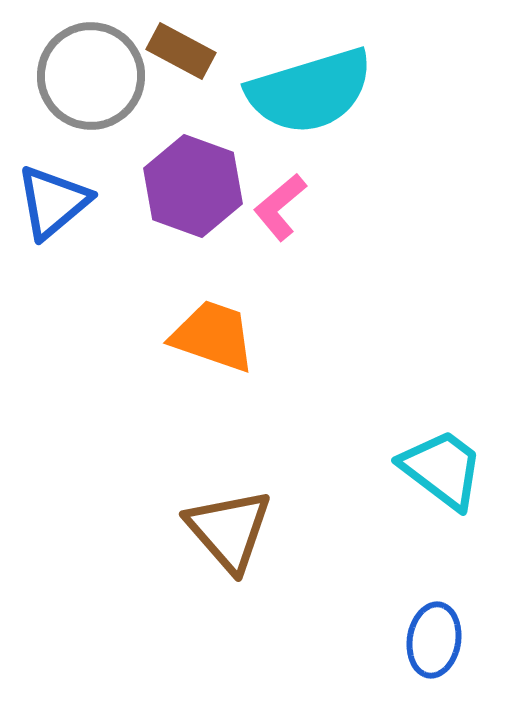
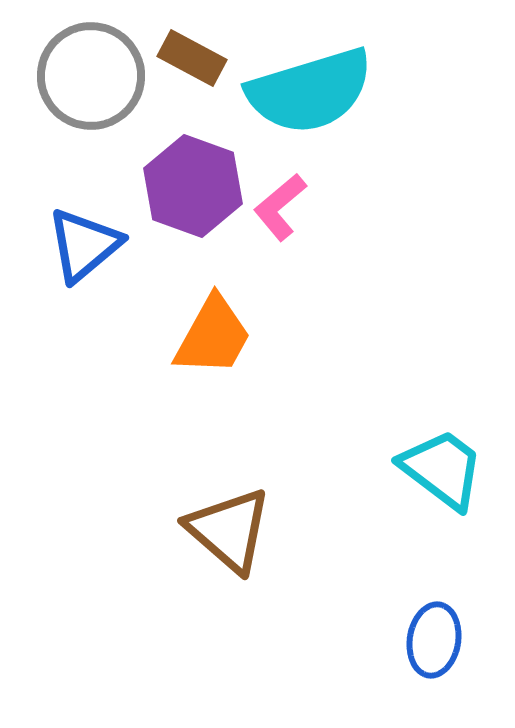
brown rectangle: moved 11 px right, 7 px down
blue triangle: moved 31 px right, 43 px down
orange trapezoid: rotated 100 degrees clockwise
brown triangle: rotated 8 degrees counterclockwise
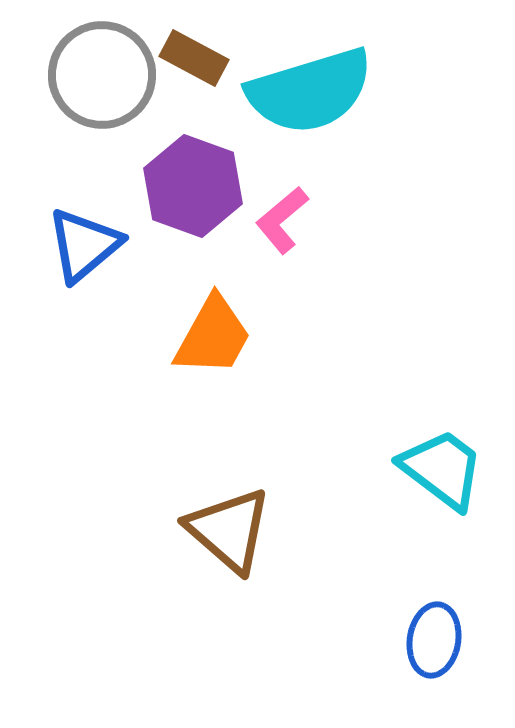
brown rectangle: moved 2 px right
gray circle: moved 11 px right, 1 px up
pink L-shape: moved 2 px right, 13 px down
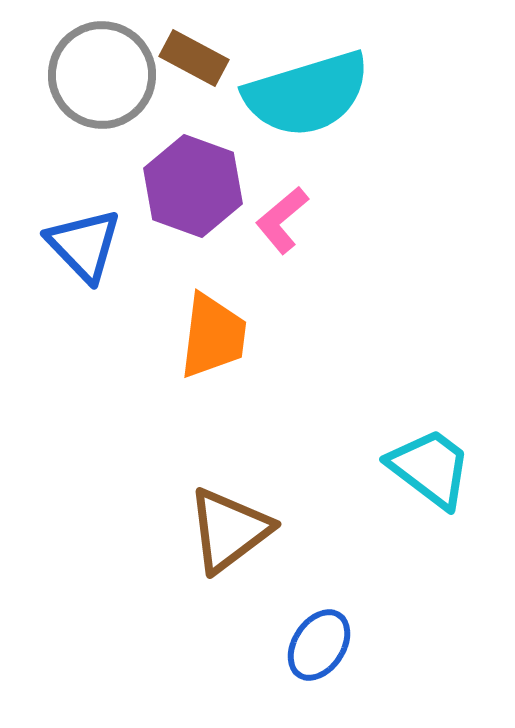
cyan semicircle: moved 3 px left, 3 px down
blue triangle: rotated 34 degrees counterclockwise
orange trapezoid: rotated 22 degrees counterclockwise
cyan trapezoid: moved 12 px left, 1 px up
brown triangle: rotated 42 degrees clockwise
blue ellipse: moved 115 px left, 5 px down; rotated 24 degrees clockwise
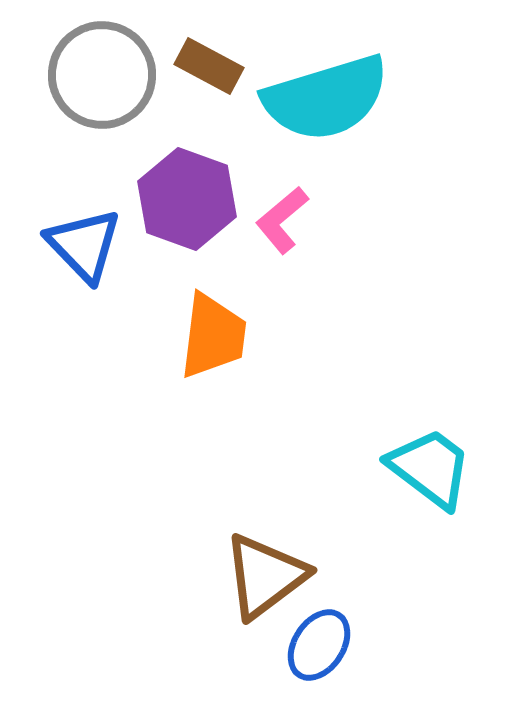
brown rectangle: moved 15 px right, 8 px down
cyan semicircle: moved 19 px right, 4 px down
purple hexagon: moved 6 px left, 13 px down
brown triangle: moved 36 px right, 46 px down
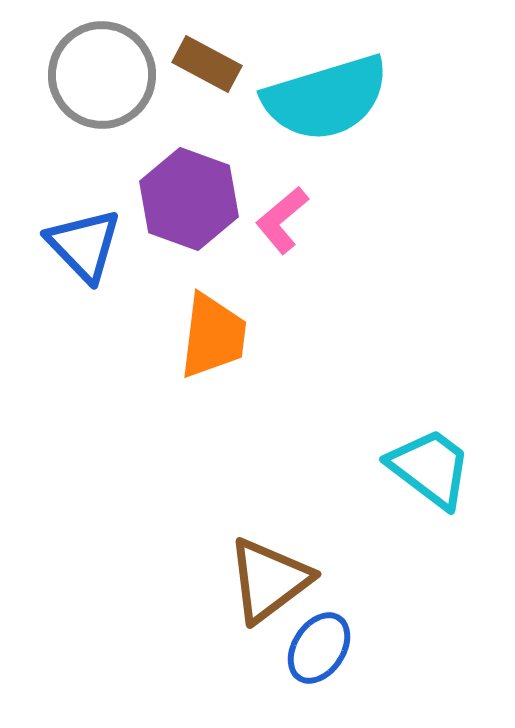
brown rectangle: moved 2 px left, 2 px up
purple hexagon: moved 2 px right
brown triangle: moved 4 px right, 4 px down
blue ellipse: moved 3 px down
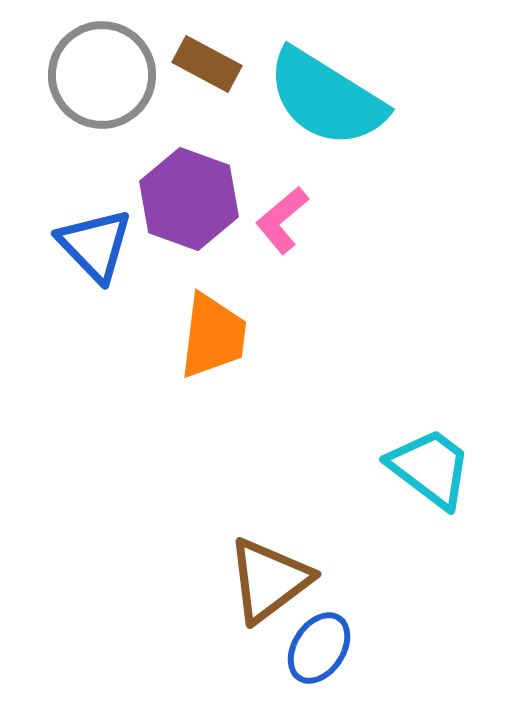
cyan semicircle: rotated 49 degrees clockwise
blue triangle: moved 11 px right
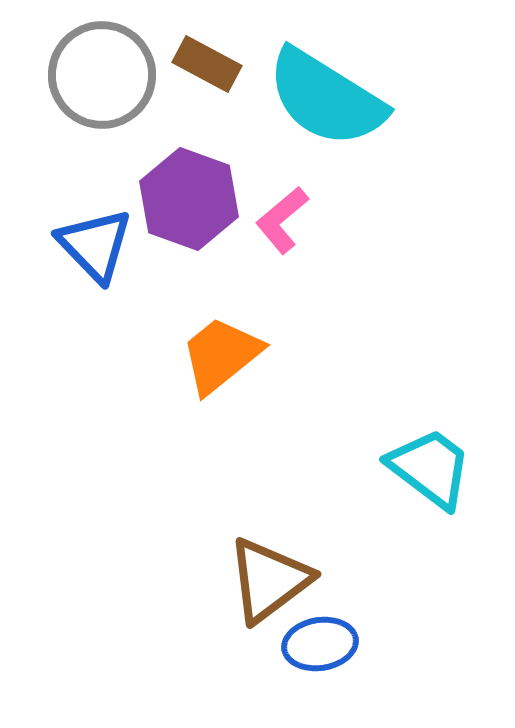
orange trapezoid: moved 8 px right, 19 px down; rotated 136 degrees counterclockwise
blue ellipse: moved 1 px right, 4 px up; rotated 48 degrees clockwise
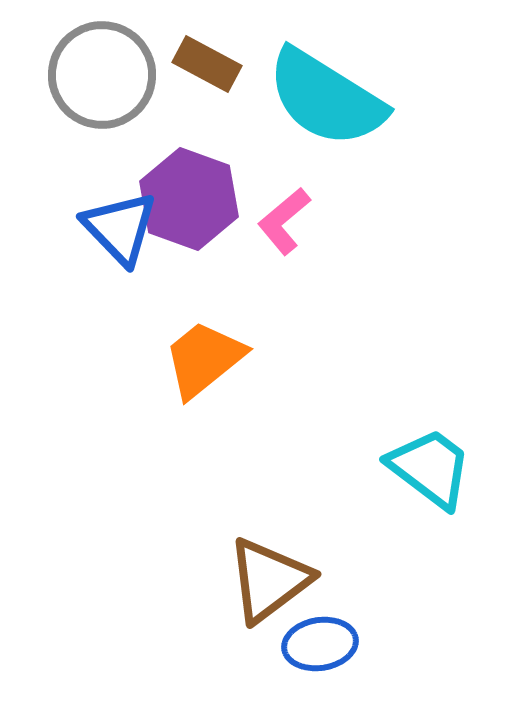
pink L-shape: moved 2 px right, 1 px down
blue triangle: moved 25 px right, 17 px up
orange trapezoid: moved 17 px left, 4 px down
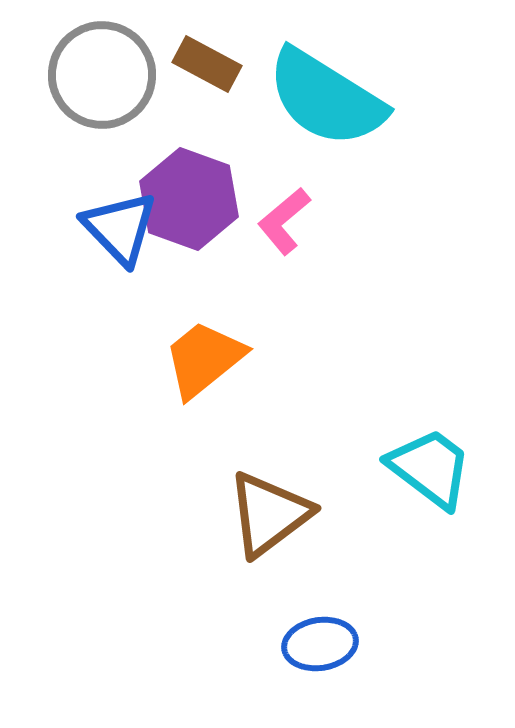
brown triangle: moved 66 px up
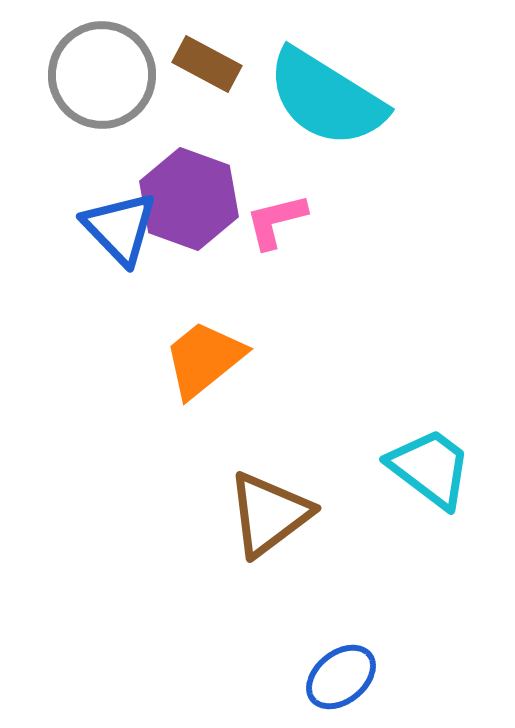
pink L-shape: moved 8 px left; rotated 26 degrees clockwise
blue ellipse: moved 21 px right, 33 px down; rotated 30 degrees counterclockwise
